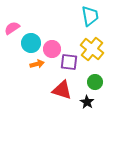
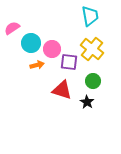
orange arrow: moved 1 px down
green circle: moved 2 px left, 1 px up
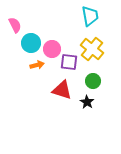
pink semicircle: moved 3 px right, 3 px up; rotated 98 degrees clockwise
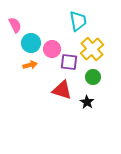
cyan trapezoid: moved 12 px left, 5 px down
yellow cross: rotated 10 degrees clockwise
orange arrow: moved 7 px left
green circle: moved 4 px up
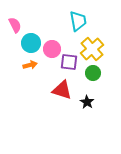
green circle: moved 4 px up
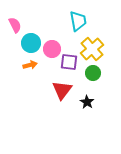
red triangle: rotated 50 degrees clockwise
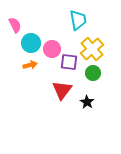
cyan trapezoid: moved 1 px up
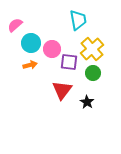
pink semicircle: rotated 105 degrees counterclockwise
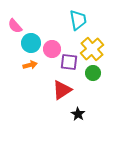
pink semicircle: moved 1 px down; rotated 91 degrees counterclockwise
red triangle: rotated 20 degrees clockwise
black star: moved 9 px left, 12 px down
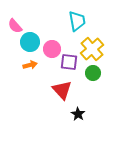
cyan trapezoid: moved 1 px left, 1 px down
cyan circle: moved 1 px left, 1 px up
red triangle: rotated 40 degrees counterclockwise
